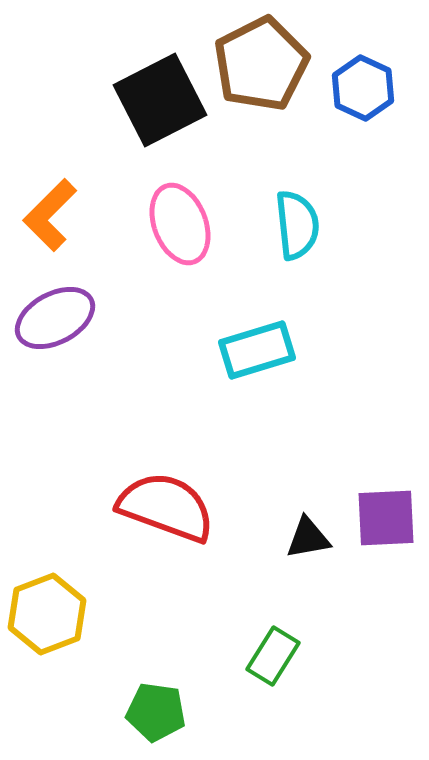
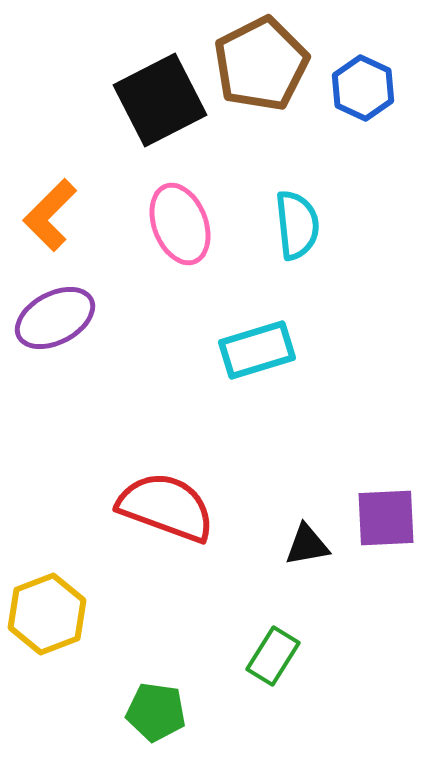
black triangle: moved 1 px left, 7 px down
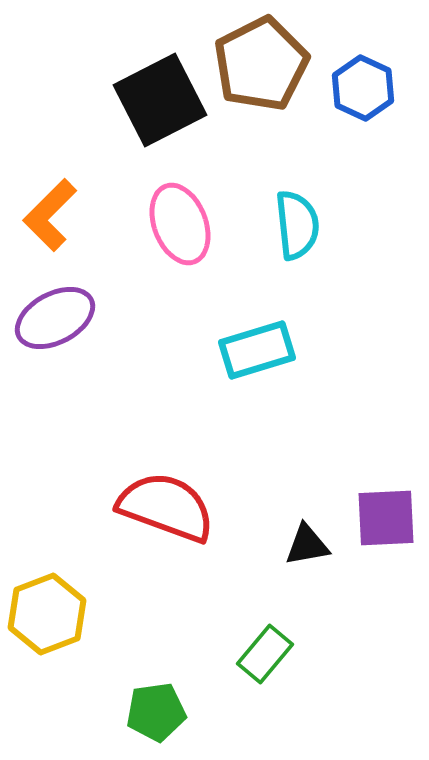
green rectangle: moved 8 px left, 2 px up; rotated 8 degrees clockwise
green pentagon: rotated 16 degrees counterclockwise
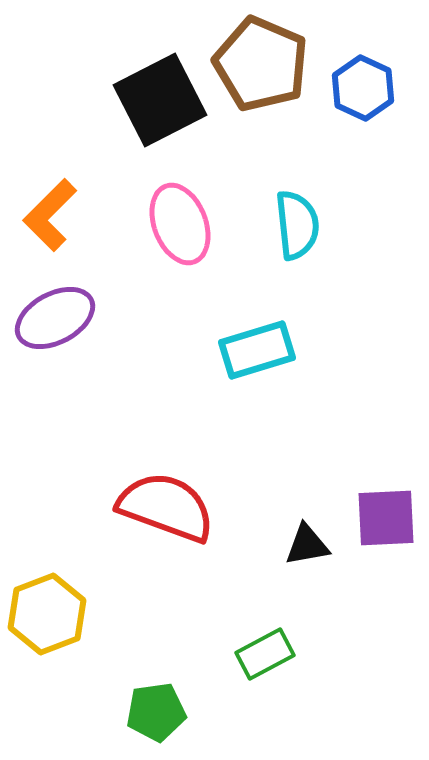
brown pentagon: rotated 22 degrees counterclockwise
green rectangle: rotated 22 degrees clockwise
